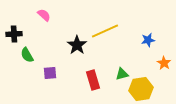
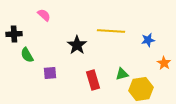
yellow line: moved 6 px right; rotated 28 degrees clockwise
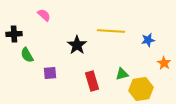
red rectangle: moved 1 px left, 1 px down
